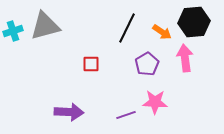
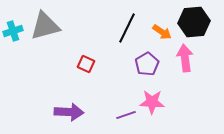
red square: moved 5 px left; rotated 24 degrees clockwise
pink star: moved 3 px left
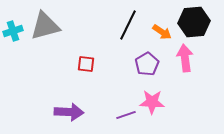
black line: moved 1 px right, 3 px up
red square: rotated 18 degrees counterclockwise
